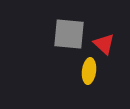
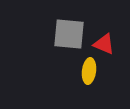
red triangle: rotated 20 degrees counterclockwise
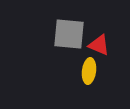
red triangle: moved 5 px left, 1 px down
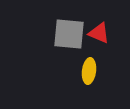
red triangle: moved 12 px up
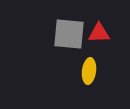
red triangle: rotated 25 degrees counterclockwise
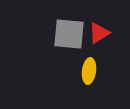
red triangle: rotated 30 degrees counterclockwise
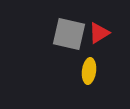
gray square: rotated 8 degrees clockwise
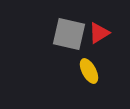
yellow ellipse: rotated 35 degrees counterclockwise
